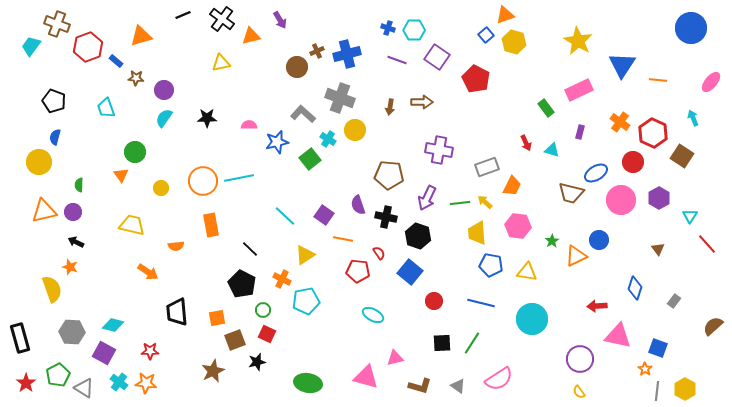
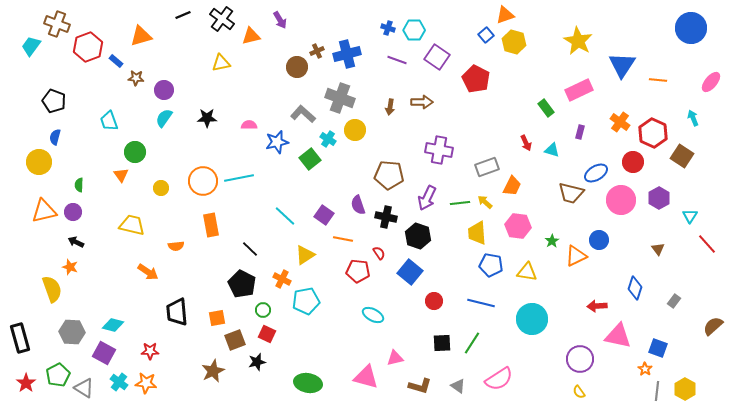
cyan trapezoid at (106, 108): moved 3 px right, 13 px down
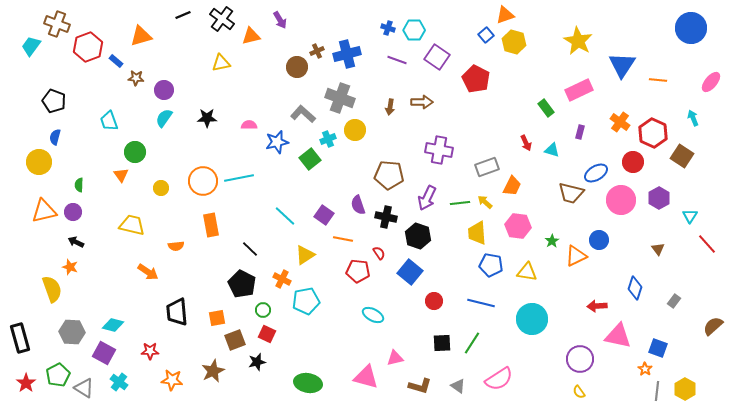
cyan cross at (328, 139): rotated 35 degrees clockwise
orange star at (146, 383): moved 26 px right, 3 px up
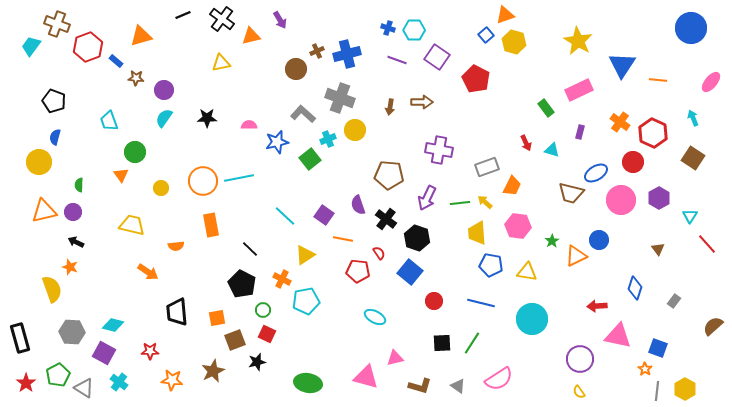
brown circle at (297, 67): moved 1 px left, 2 px down
brown square at (682, 156): moved 11 px right, 2 px down
black cross at (386, 217): moved 2 px down; rotated 25 degrees clockwise
black hexagon at (418, 236): moved 1 px left, 2 px down
cyan ellipse at (373, 315): moved 2 px right, 2 px down
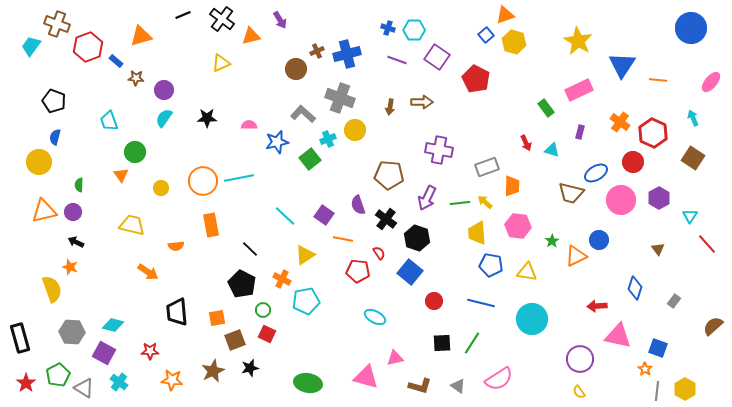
yellow triangle at (221, 63): rotated 12 degrees counterclockwise
orange trapezoid at (512, 186): rotated 25 degrees counterclockwise
black star at (257, 362): moved 7 px left, 6 px down
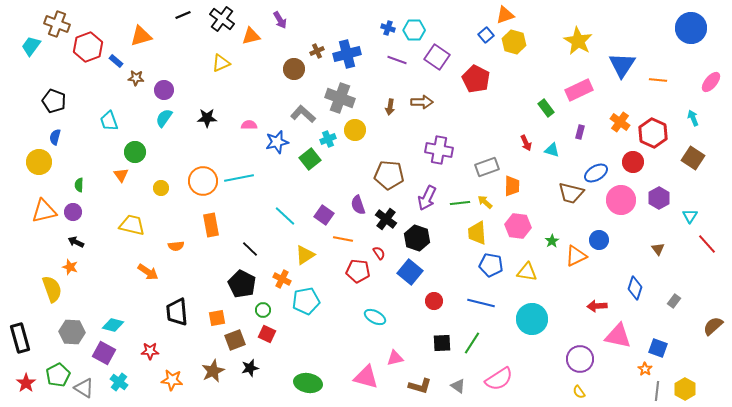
brown circle at (296, 69): moved 2 px left
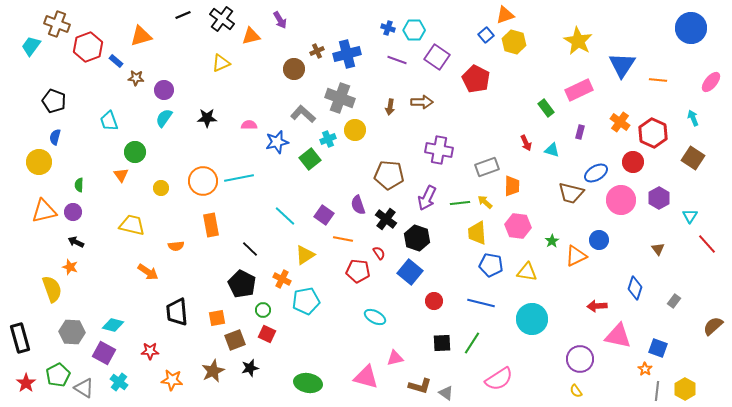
gray triangle at (458, 386): moved 12 px left, 7 px down
yellow semicircle at (579, 392): moved 3 px left, 1 px up
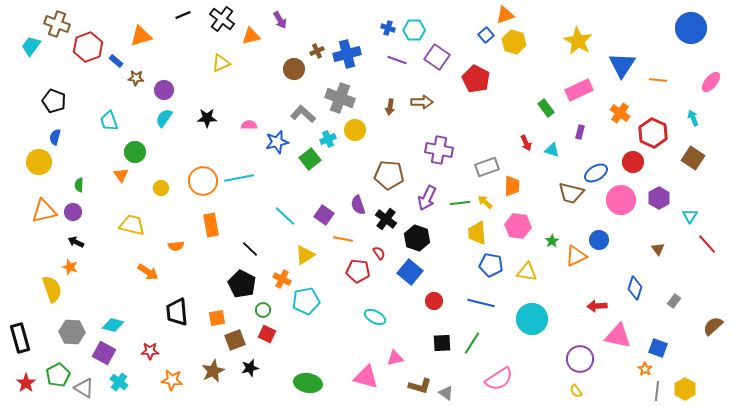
orange cross at (620, 122): moved 9 px up
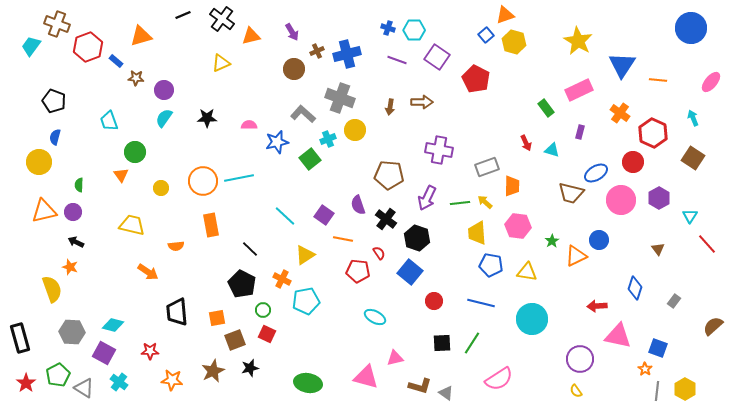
purple arrow at (280, 20): moved 12 px right, 12 px down
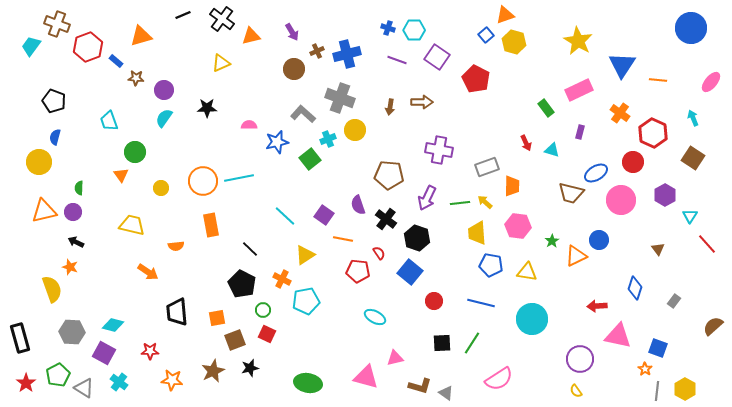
black star at (207, 118): moved 10 px up
green semicircle at (79, 185): moved 3 px down
purple hexagon at (659, 198): moved 6 px right, 3 px up
